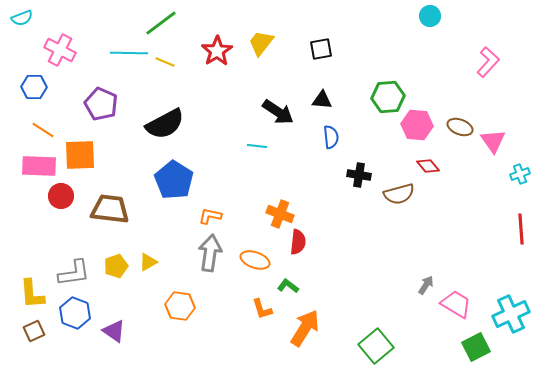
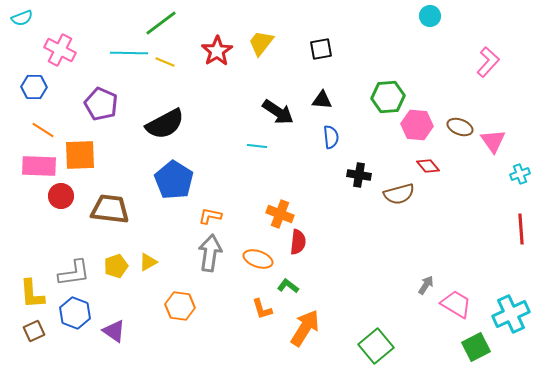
orange ellipse at (255, 260): moved 3 px right, 1 px up
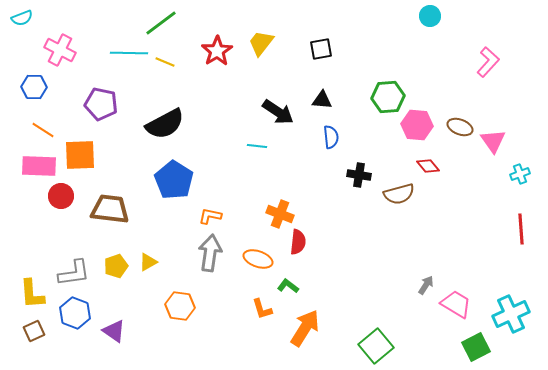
purple pentagon at (101, 104): rotated 12 degrees counterclockwise
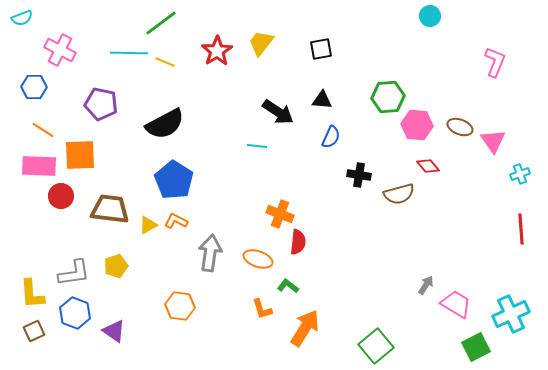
pink L-shape at (488, 62): moved 7 px right; rotated 20 degrees counterclockwise
blue semicircle at (331, 137): rotated 30 degrees clockwise
orange L-shape at (210, 216): moved 34 px left, 5 px down; rotated 15 degrees clockwise
yellow triangle at (148, 262): moved 37 px up
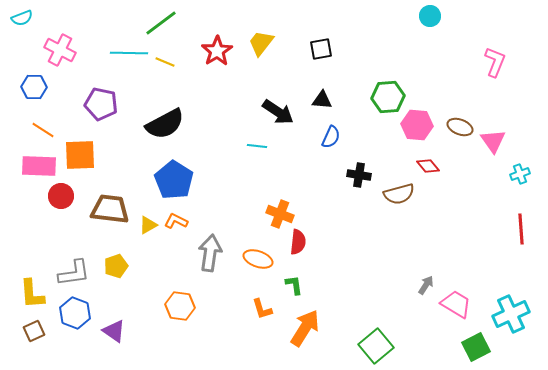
green L-shape at (288, 286): moved 6 px right, 1 px up; rotated 45 degrees clockwise
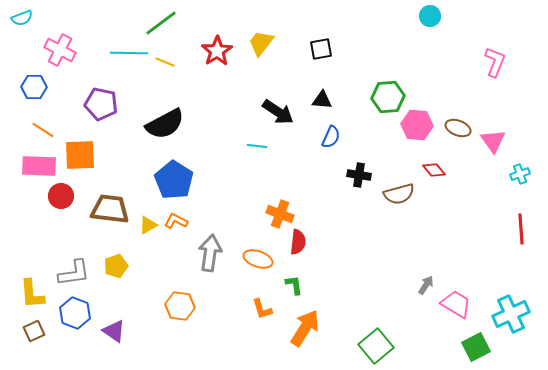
brown ellipse at (460, 127): moved 2 px left, 1 px down
red diamond at (428, 166): moved 6 px right, 4 px down
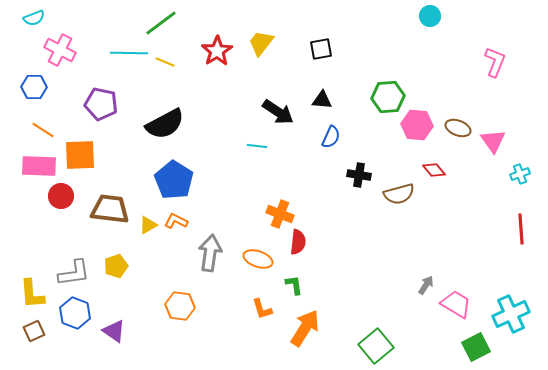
cyan semicircle at (22, 18): moved 12 px right
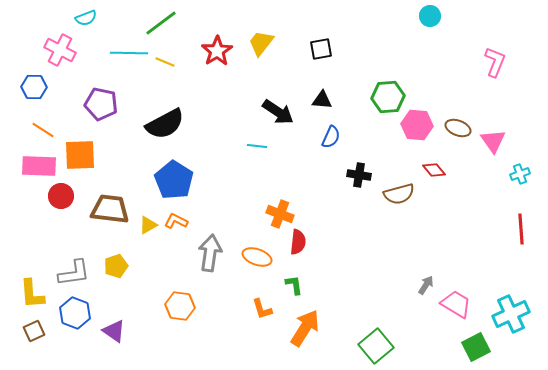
cyan semicircle at (34, 18): moved 52 px right
orange ellipse at (258, 259): moved 1 px left, 2 px up
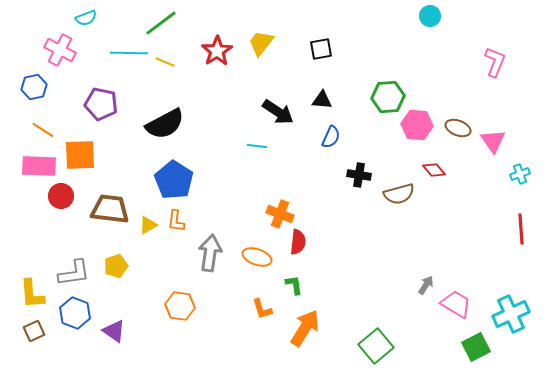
blue hexagon at (34, 87): rotated 15 degrees counterclockwise
orange L-shape at (176, 221): rotated 110 degrees counterclockwise
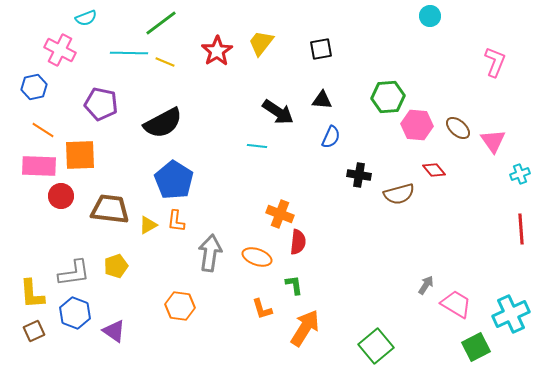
black semicircle at (165, 124): moved 2 px left, 1 px up
brown ellipse at (458, 128): rotated 20 degrees clockwise
